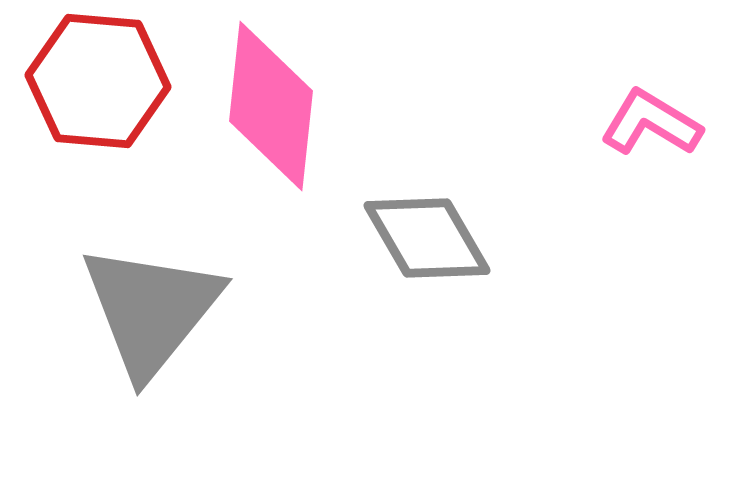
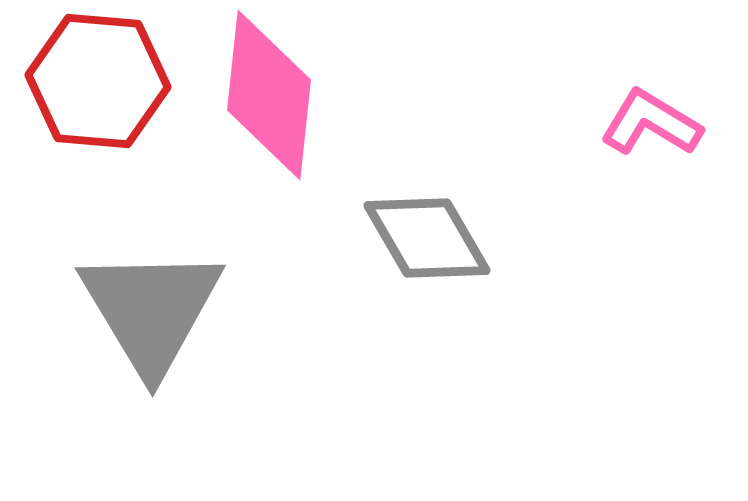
pink diamond: moved 2 px left, 11 px up
gray triangle: rotated 10 degrees counterclockwise
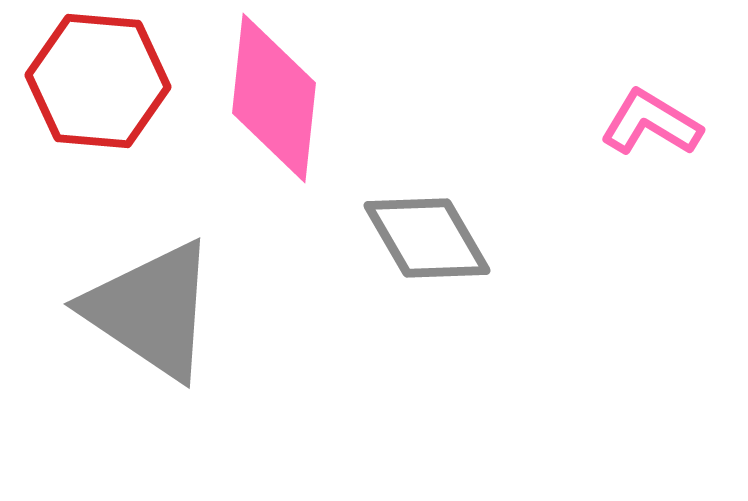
pink diamond: moved 5 px right, 3 px down
gray triangle: rotated 25 degrees counterclockwise
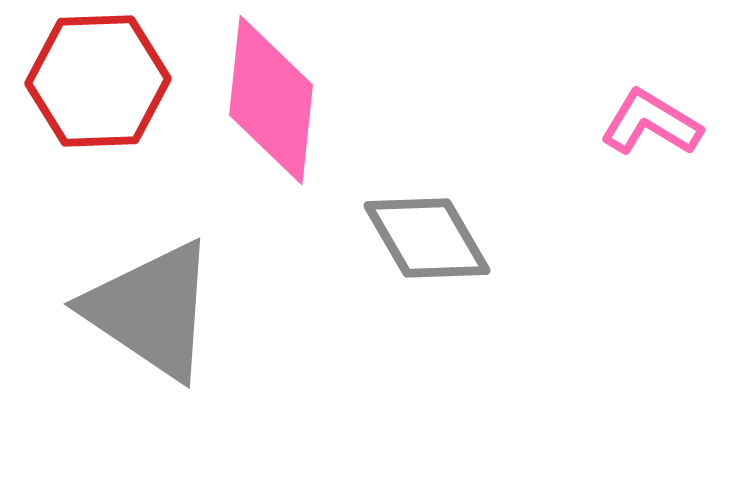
red hexagon: rotated 7 degrees counterclockwise
pink diamond: moved 3 px left, 2 px down
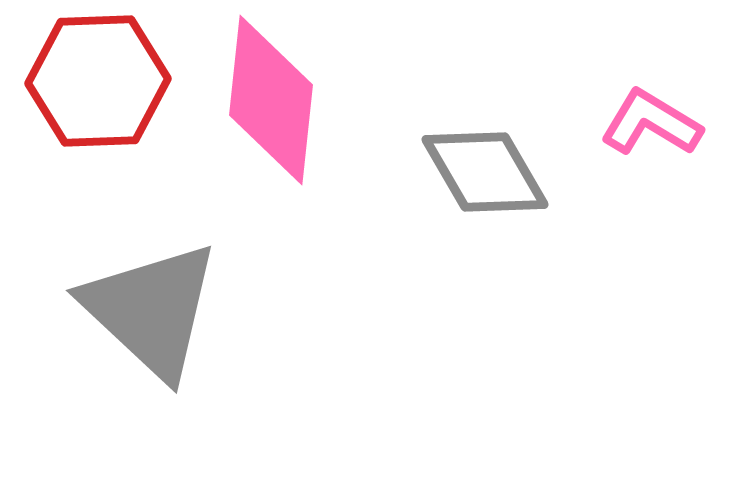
gray diamond: moved 58 px right, 66 px up
gray triangle: rotated 9 degrees clockwise
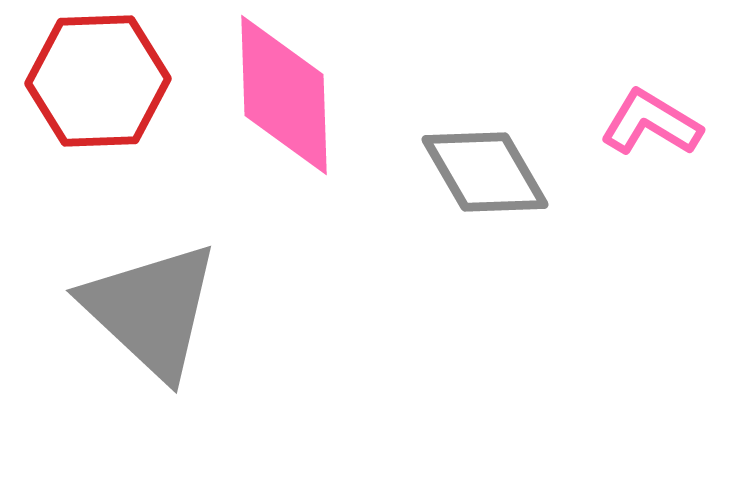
pink diamond: moved 13 px right, 5 px up; rotated 8 degrees counterclockwise
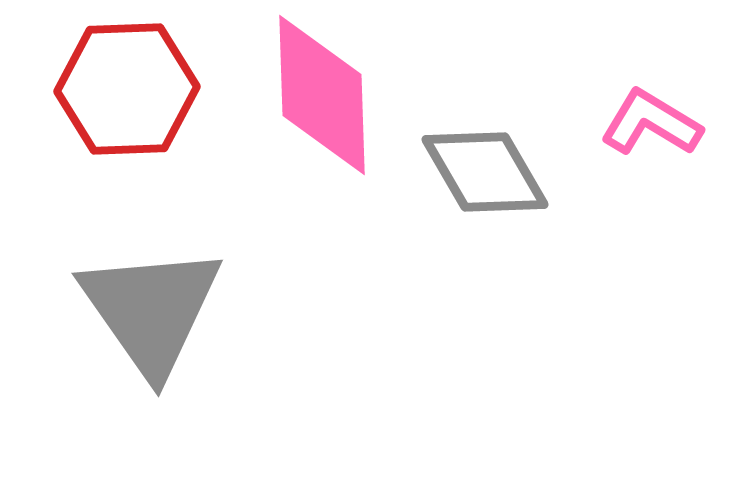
red hexagon: moved 29 px right, 8 px down
pink diamond: moved 38 px right
gray triangle: rotated 12 degrees clockwise
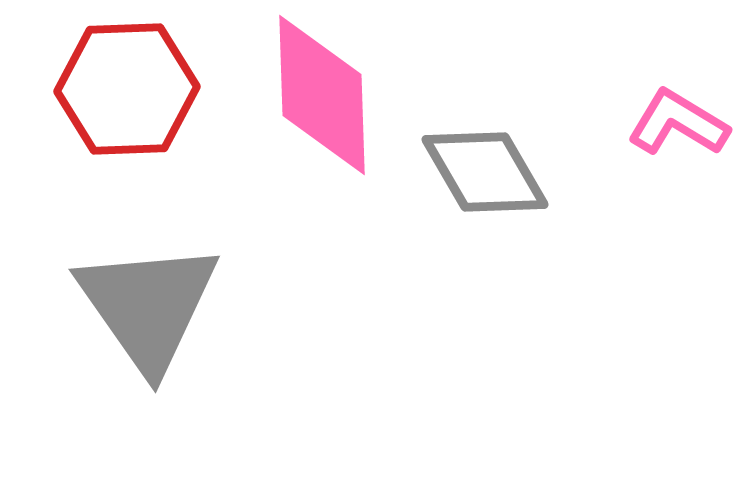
pink L-shape: moved 27 px right
gray triangle: moved 3 px left, 4 px up
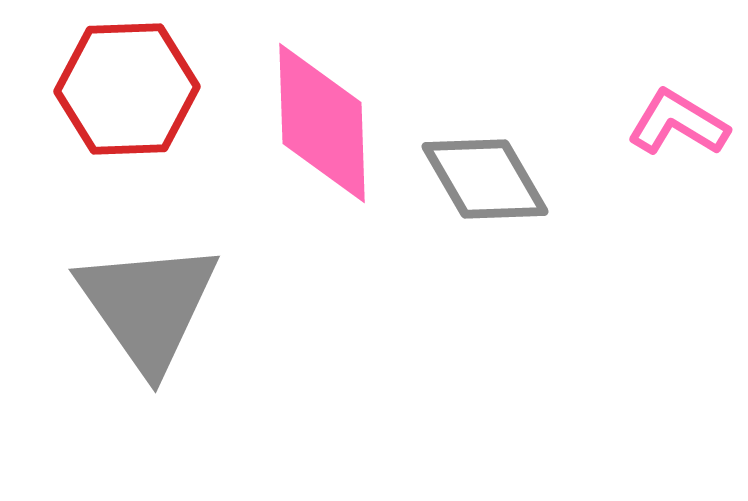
pink diamond: moved 28 px down
gray diamond: moved 7 px down
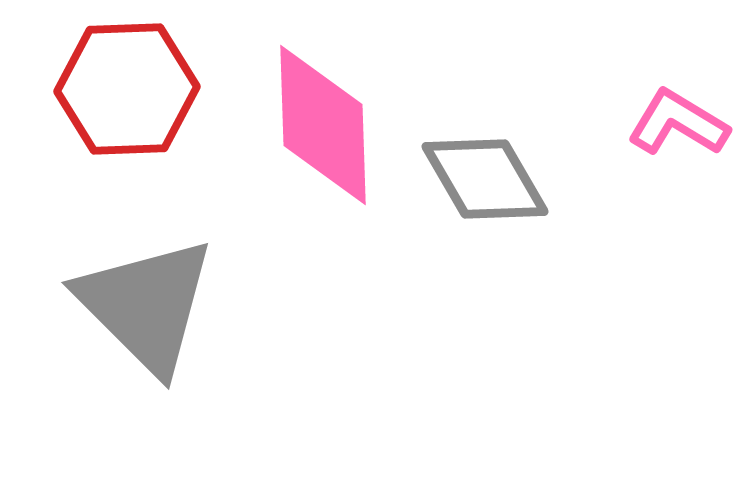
pink diamond: moved 1 px right, 2 px down
gray triangle: moved 2 px left, 1 px up; rotated 10 degrees counterclockwise
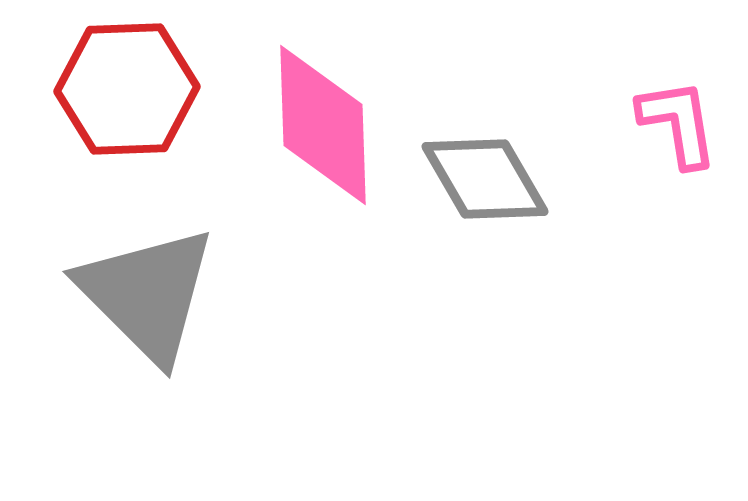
pink L-shape: rotated 50 degrees clockwise
gray triangle: moved 1 px right, 11 px up
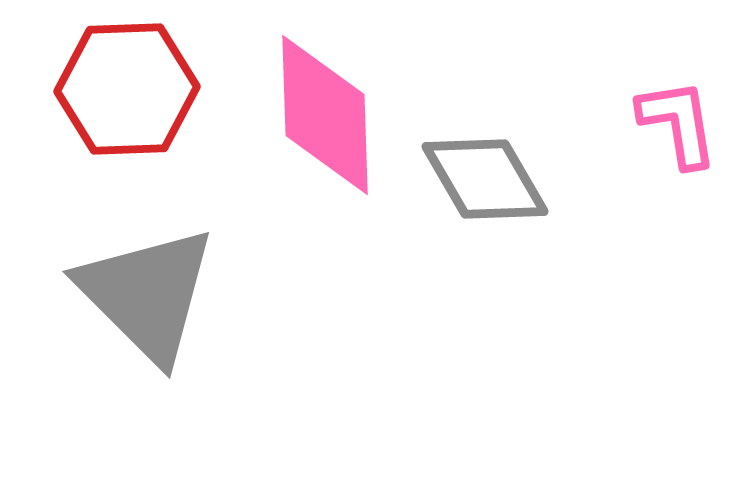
pink diamond: moved 2 px right, 10 px up
